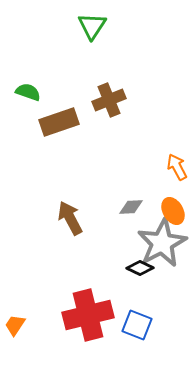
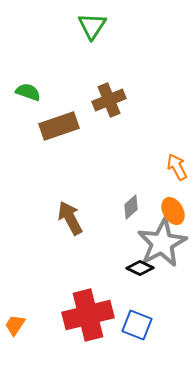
brown rectangle: moved 4 px down
gray diamond: rotated 40 degrees counterclockwise
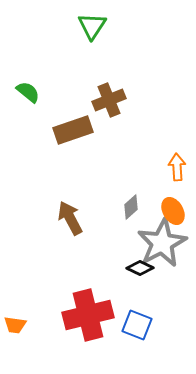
green semicircle: rotated 20 degrees clockwise
brown rectangle: moved 14 px right, 4 px down
orange arrow: rotated 24 degrees clockwise
orange trapezoid: rotated 115 degrees counterclockwise
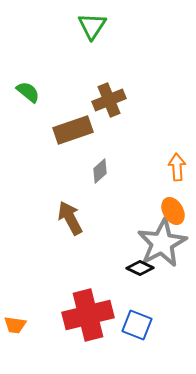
gray diamond: moved 31 px left, 36 px up
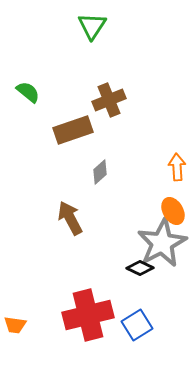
gray diamond: moved 1 px down
blue square: rotated 36 degrees clockwise
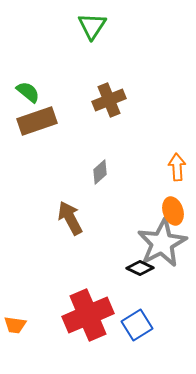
brown rectangle: moved 36 px left, 9 px up
orange ellipse: rotated 12 degrees clockwise
red cross: rotated 9 degrees counterclockwise
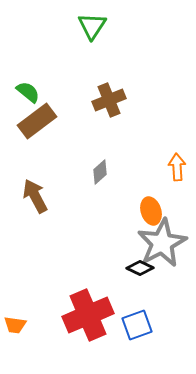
brown rectangle: rotated 18 degrees counterclockwise
orange ellipse: moved 22 px left
brown arrow: moved 35 px left, 22 px up
blue square: rotated 12 degrees clockwise
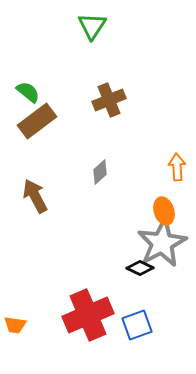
orange ellipse: moved 13 px right
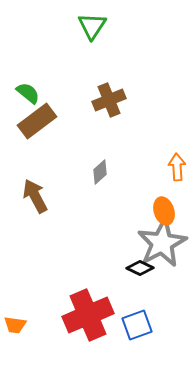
green semicircle: moved 1 px down
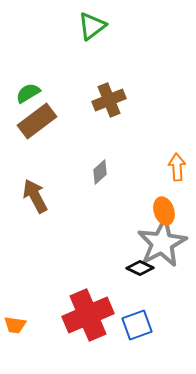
green triangle: rotated 20 degrees clockwise
green semicircle: rotated 70 degrees counterclockwise
